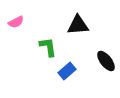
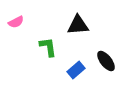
blue rectangle: moved 9 px right, 1 px up
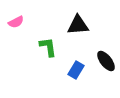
blue rectangle: rotated 18 degrees counterclockwise
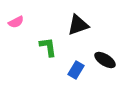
black triangle: rotated 15 degrees counterclockwise
black ellipse: moved 1 px left, 1 px up; rotated 20 degrees counterclockwise
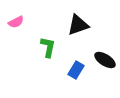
green L-shape: rotated 20 degrees clockwise
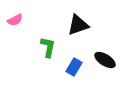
pink semicircle: moved 1 px left, 2 px up
blue rectangle: moved 2 px left, 3 px up
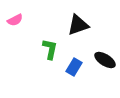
green L-shape: moved 2 px right, 2 px down
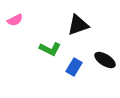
green L-shape: rotated 105 degrees clockwise
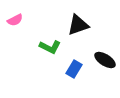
green L-shape: moved 2 px up
blue rectangle: moved 2 px down
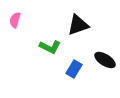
pink semicircle: rotated 133 degrees clockwise
